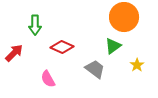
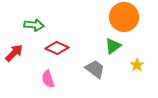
green arrow: moved 1 px left; rotated 84 degrees counterclockwise
red diamond: moved 5 px left, 1 px down
pink semicircle: rotated 12 degrees clockwise
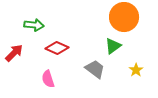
yellow star: moved 1 px left, 5 px down
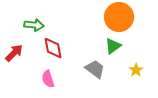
orange circle: moved 5 px left
red diamond: moved 4 px left; rotated 55 degrees clockwise
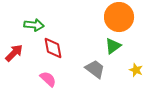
yellow star: rotated 16 degrees counterclockwise
pink semicircle: rotated 150 degrees clockwise
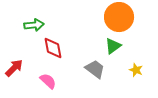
green arrow: rotated 12 degrees counterclockwise
red arrow: moved 15 px down
pink semicircle: moved 2 px down
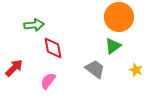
pink semicircle: rotated 96 degrees counterclockwise
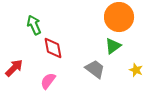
green arrow: rotated 108 degrees counterclockwise
